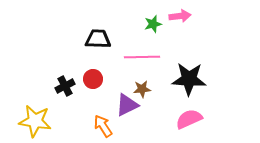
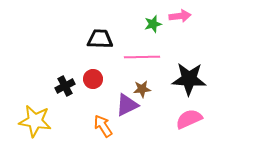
black trapezoid: moved 2 px right
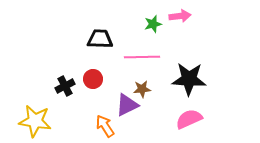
orange arrow: moved 2 px right
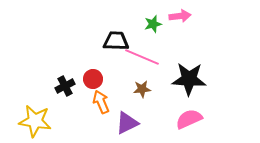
black trapezoid: moved 16 px right, 2 px down
pink line: rotated 24 degrees clockwise
purple triangle: moved 18 px down
orange arrow: moved 4 px left, 24 px up; rotated 10 degrees clockwise
